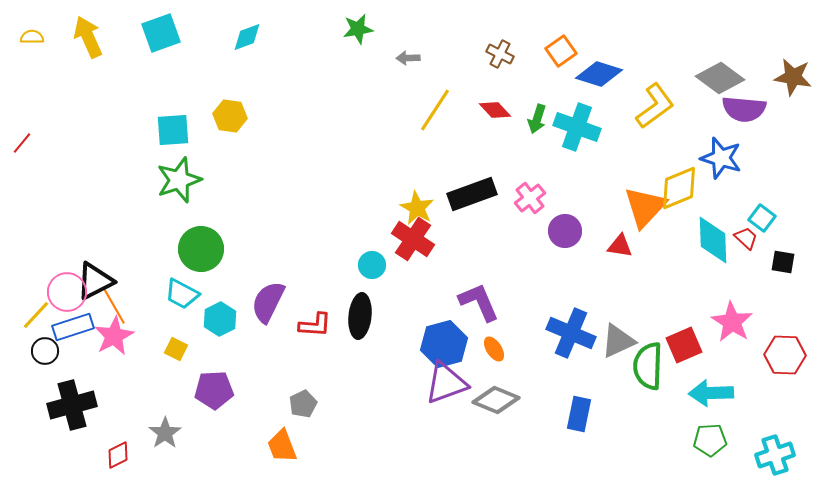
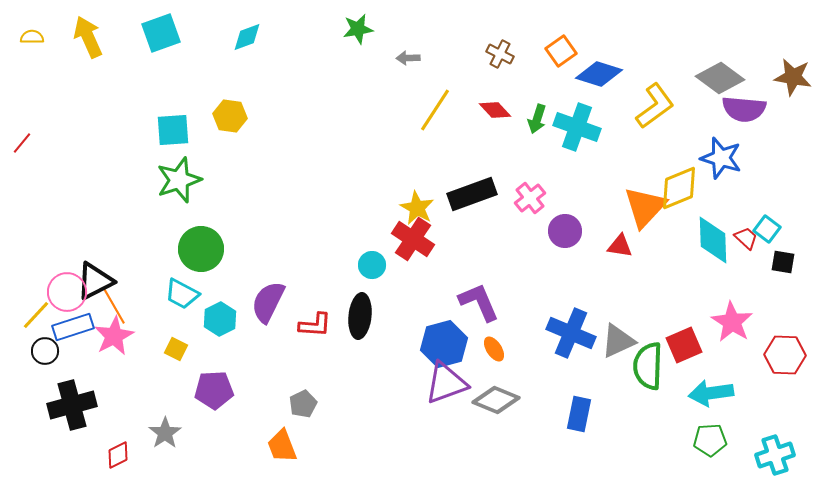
cyan square at (762, 218): moved 5 px right, 11 px down
cyan arrow at (711, 393): rotated 6 degrees counterclockwise
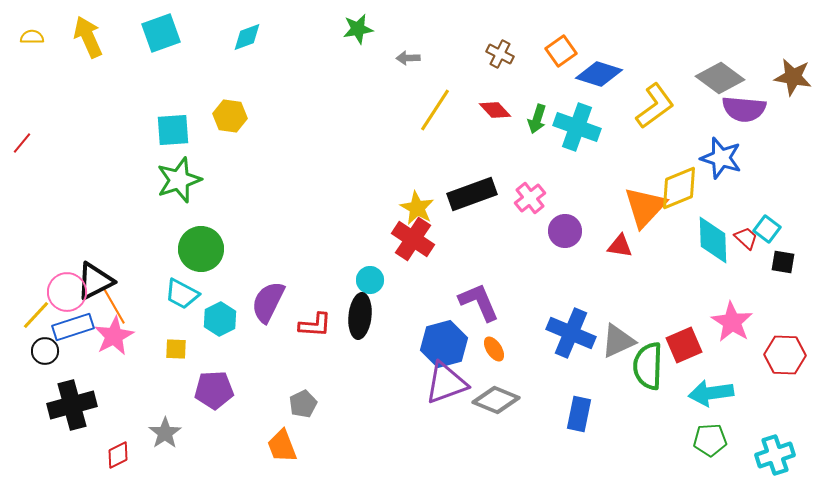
cyan circle at (372, 265): moved 2 px left, 15 px down
yellow square at (176, 349): rotated 25 degrees counterclockwise
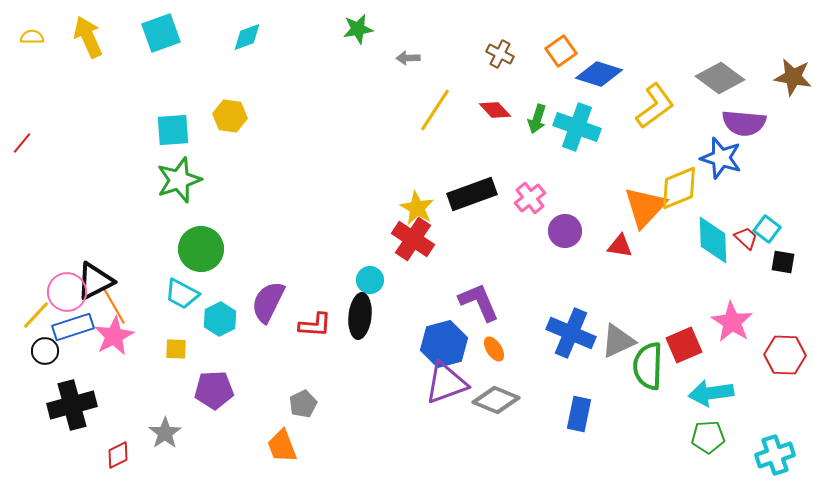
purple semicircle at (744, 109): moved 14 px down
green pentagon at (710, 440): moved 2 px left, 3 px up
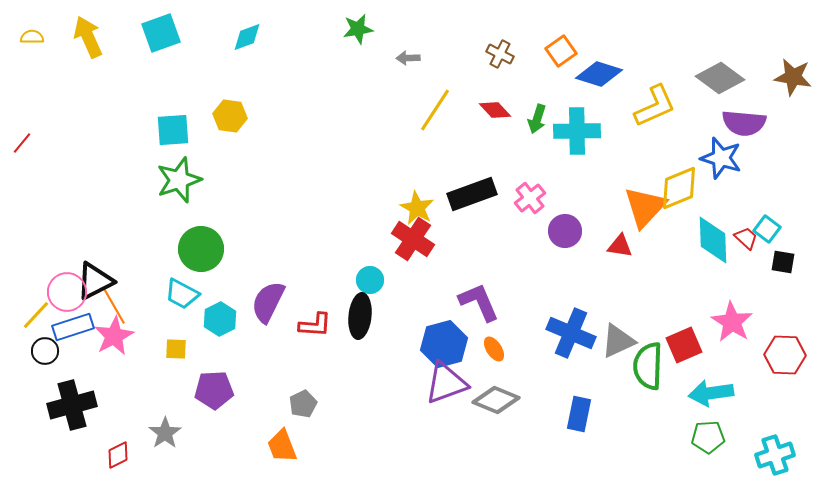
yellow L-shape at (655, 106): rotated 12 degrees clockwise
cyan cross at (577, 127): moved 4 px down; rotated 21 degrees counterclockwise
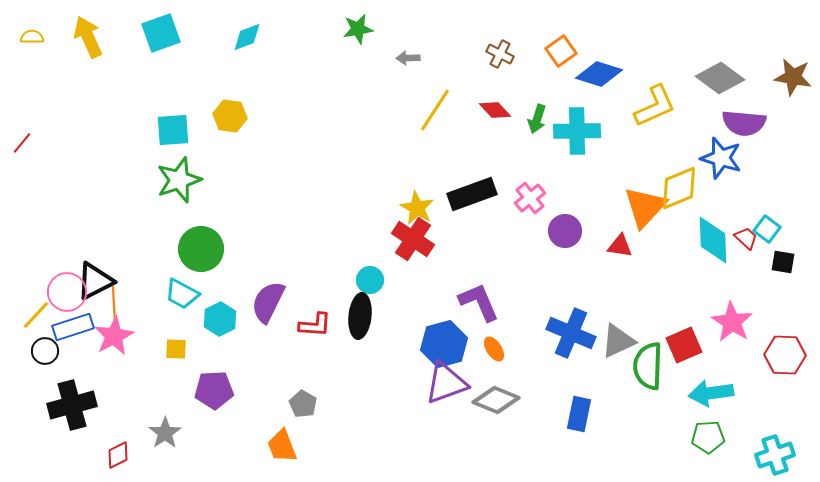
orange line at (114, 306): rotated 27 degrees clockwise
gray pentagon at (303, 404): rotated 16 degrees counterclockwise
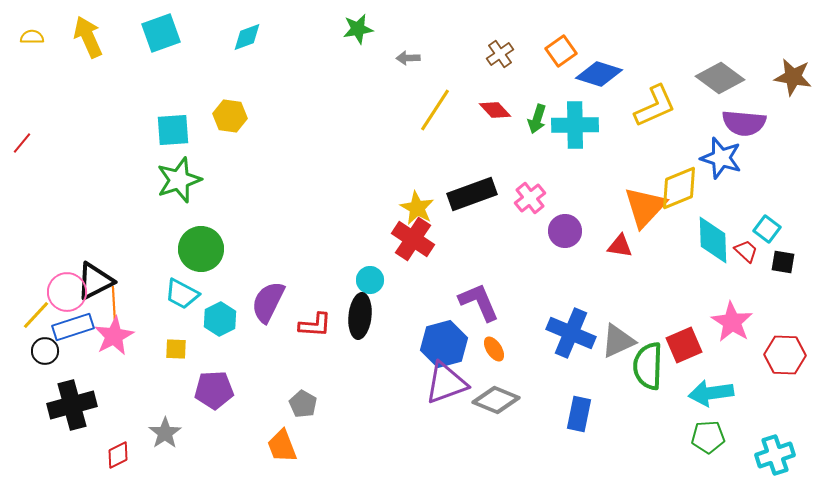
brown cross at (500, 54): rotated 28 degrees clockwise
cyan cross at (577, 131): moved 2 px left, 6 px up
red trapezoid at (746, 238): moved 13 px down
